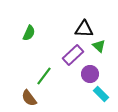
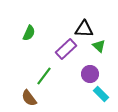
purple rectangle: moved 7 px left, 6 px up
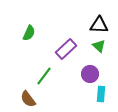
black triangle: moved 15 px right, 4 px up
cyan rectangle: rotated 49 degrees clockwise
brown semicircle: moved 1 px left, 1 px down
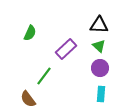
green semicircle: moved 1 px right
purple circle: moved 10 px right, 6 px up
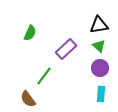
black triangle: rotated 12 degrees counterclockwise
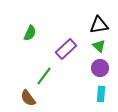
brown semicircle: moved 1 px up
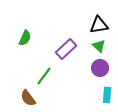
green semicircle: moved 5 px left, 5 px down
cyan rectangle: moved 6 px right, 1 px down
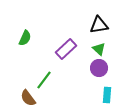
green triangle: moved 3 px down
purple circle: moved 1 px left
green line: moved 4 px down
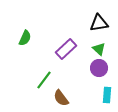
black triangle: moved 2 px up
brown semicircle: moved 33 px right
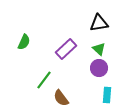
green semicircle: moved 1 px left, 4 px down
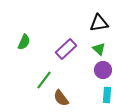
purple circle: moved 4 px right, 2 px down
